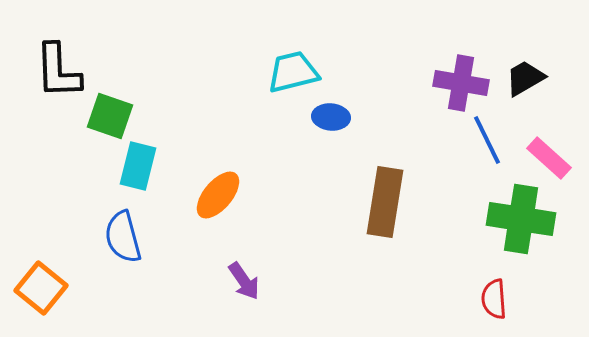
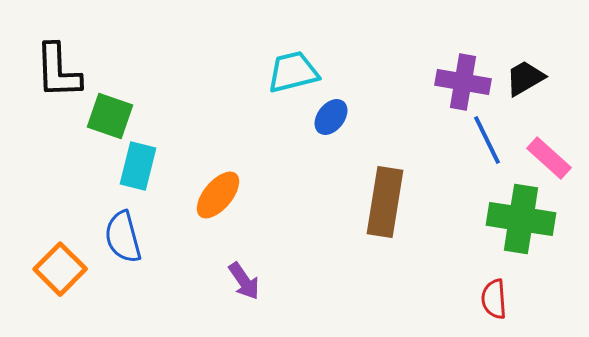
purple cross: moved 2 px right, 1 px up
blue ellipse: rotated 57 degrees counterclockwise
orange square: moved 19 px right, 19 px up; rotated 6 degrees clockwise
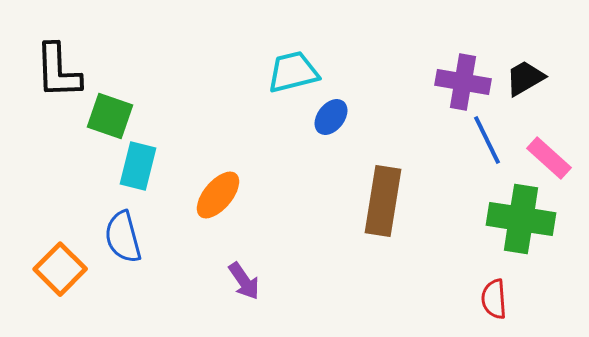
brown rectangle: moved 2 px left, 1 px up
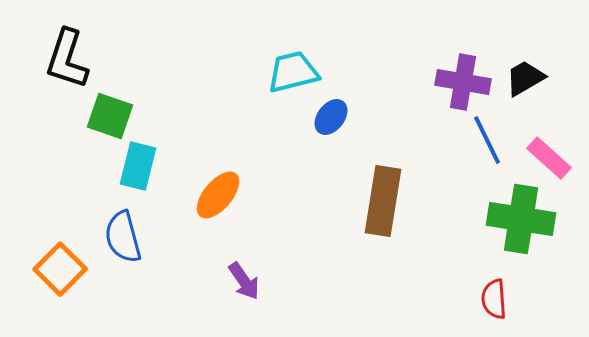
black L-shape: moved 9 px right, 12 px up; rotated 20 degrees clockwise
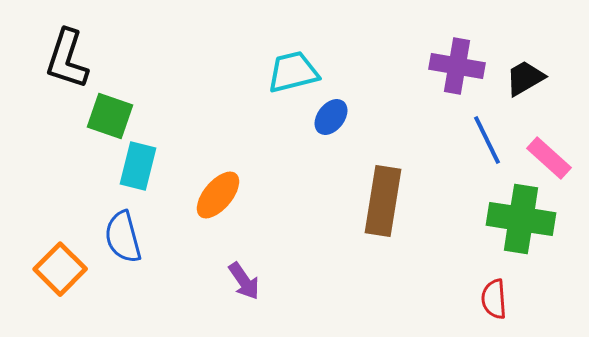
purple cross: moved 6 px left, 16 px up
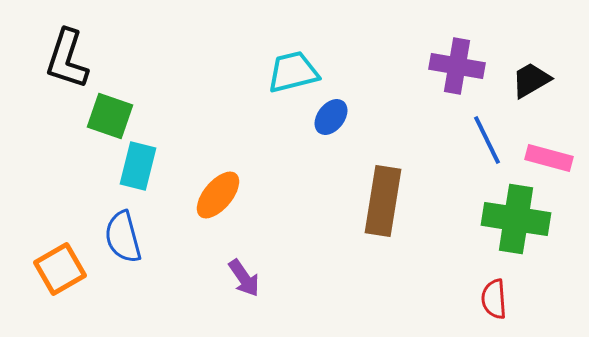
black trapezoid: moved 6 px right, 2 px down
pink rectangle: rotated 27 degrees counterclockwise
green cross: moved 5 px left
orange square: rotated 15 degrees clockwise
purple arrow: moved 3 px up
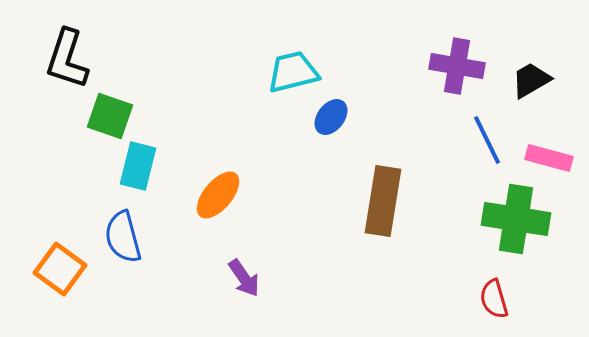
orange square: rotated 24 degrees counterclockwise
red semicircle: rotated 12 degrees counterclockwise
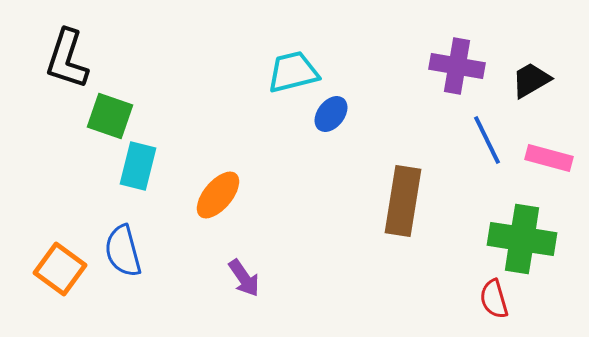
blue ellipse: moved 3 px up
brown rectangle: moved 20 px right
green cross: moved 6 px right, 20 px down
blue semicircle: moved 14 px down
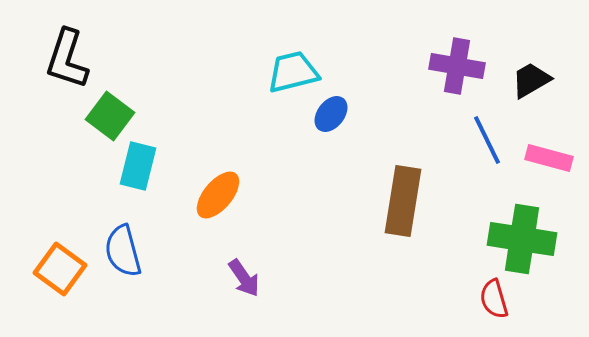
green square: rotated 18 degrees clockwise
